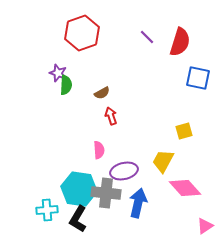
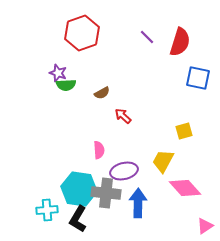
green semicircle: rotated 84 degrees clockwise
red arrow: moved 12 px right; rotated 30 degrees counterclockwise
blue arrow: rotated 12 degrees counterclockwise
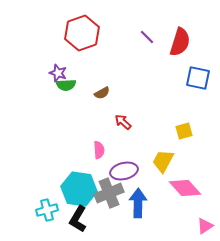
red arrow: moved 6 px down
gray cross: moved 3 px right; rotated 28 degrees counterclockwise
cyan cross: rotated 10 degrees counterclockwise
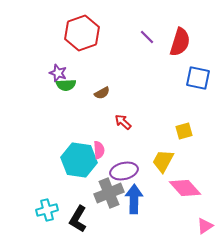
cyan hexagon: moved 29 px up
blue arrow: moved 4 px left, 4 px up
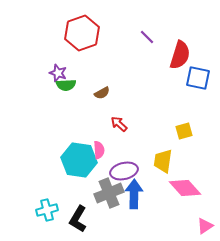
red semicircle: moved 13 px down
red arrow: moved 4 px left, 2 px down
yellow trapezoid: rotated 20 degrees counterclockwise
blue arrow: moved 5 px up
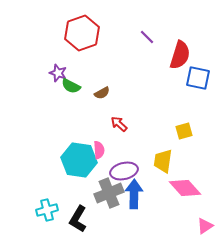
green semicircle: moved 5 px right, 1 px down; rotated 30 degrees clockwise
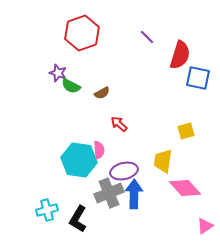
yellow square: moved 2 px right
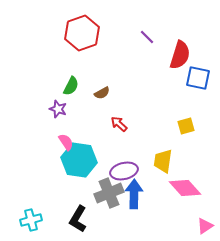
purple star: moved 36 px down
green semicircle: rotated 90 degrees counterclockwise
yellow square: moved 5 px up
pink semicircle: moved 33 px left, 8 px up; rotated 30 degrees counterclockwise
cyan cross: moved 16 px left, 10 px down
